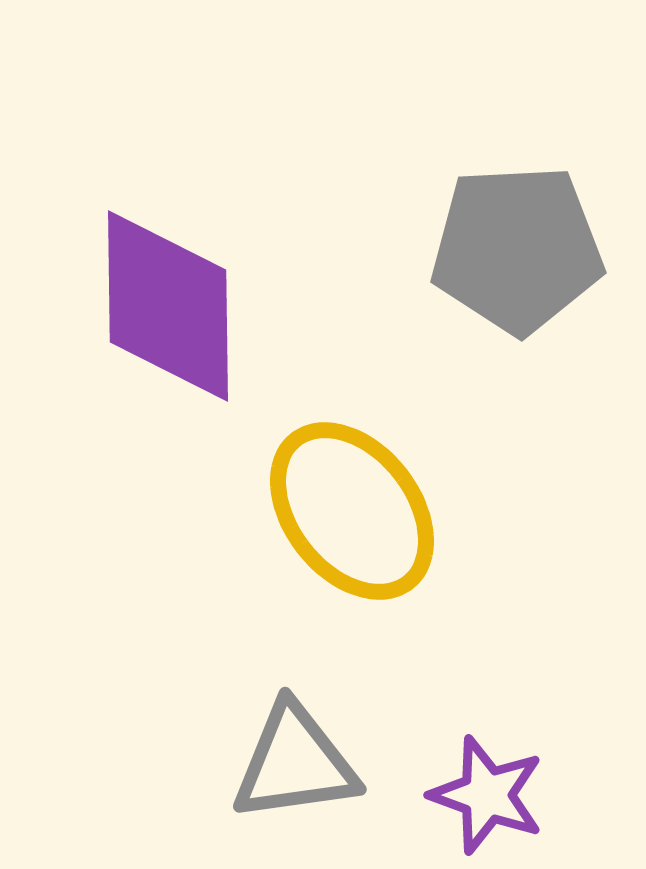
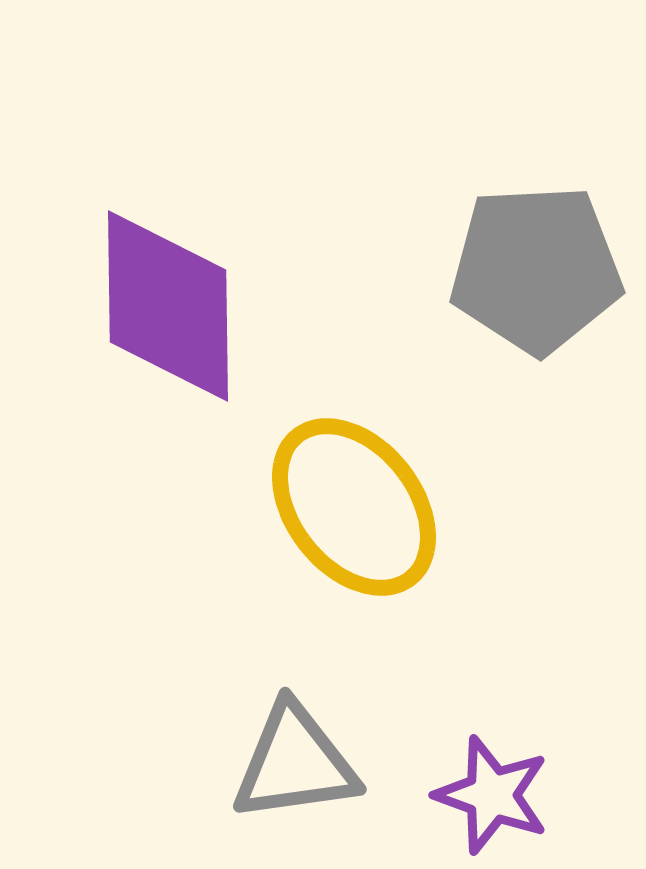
gray pentagon: moved 19 px right, 20 px down
yellow ellipse: moved 2 px right, 4 px up
purple star: moved 5 px right
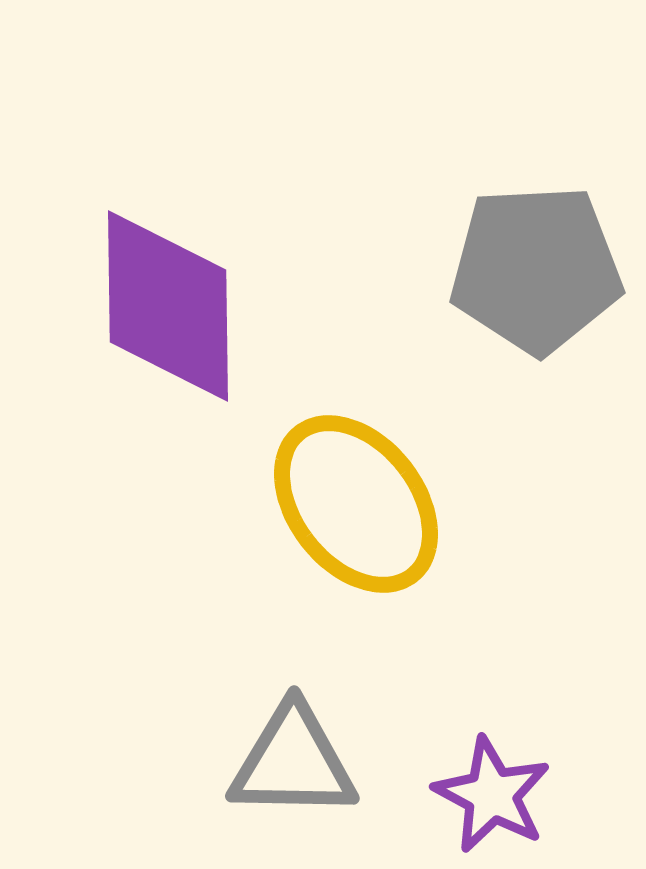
yellow ellipse: moved 2 px right, 3 px up
gray triangle: moved 2 px left, 1 px up; rotated 9 degrees clockwise
purple star: rotated 8 degrees clockwise
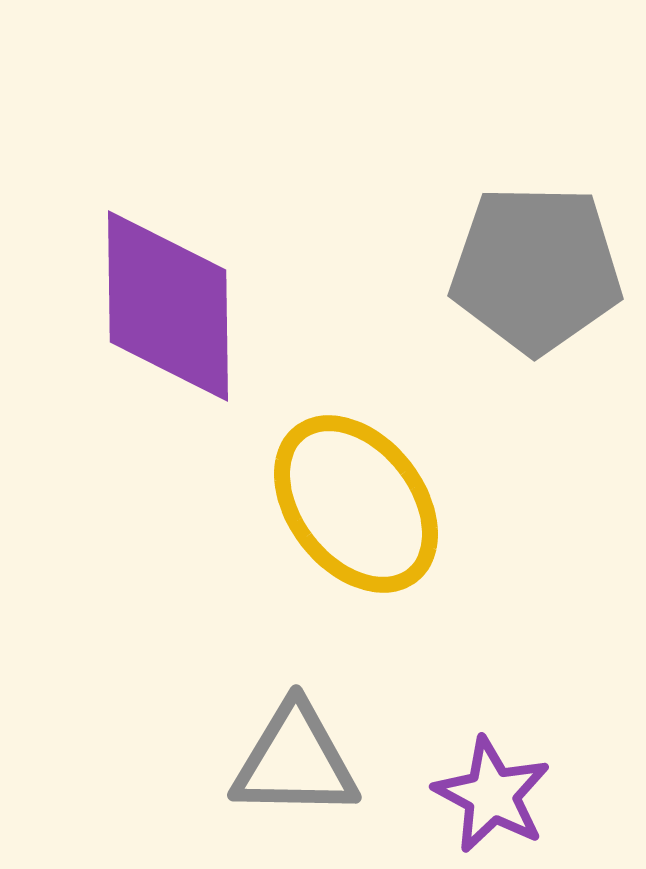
gray pentagon: rotated 4 degrees clockwise
gray triangle: moved 2 px right, 1 px up
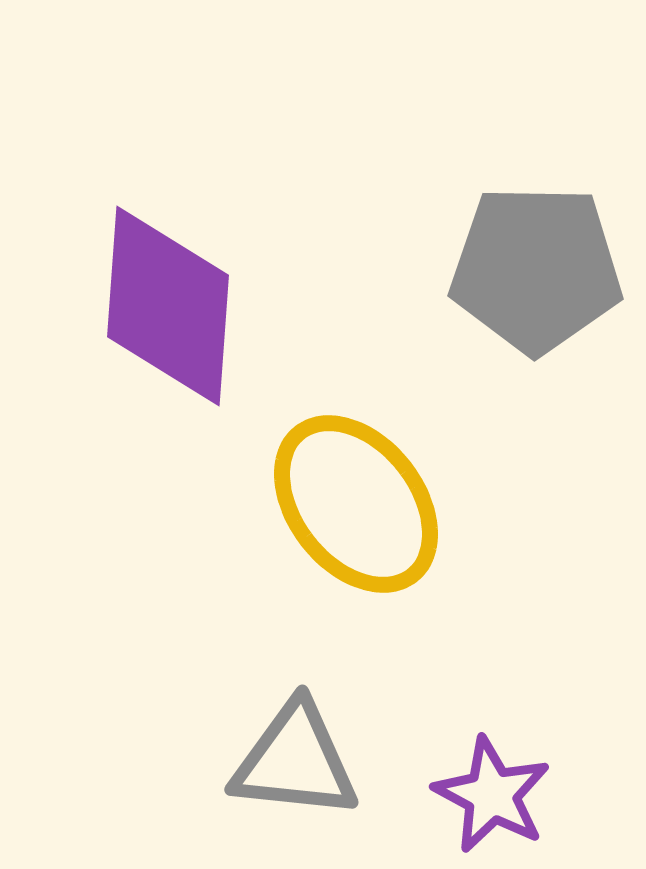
purple diamond: rotated 5 degrees clockwise
gray triangle: rotated 5 degrees clockwise
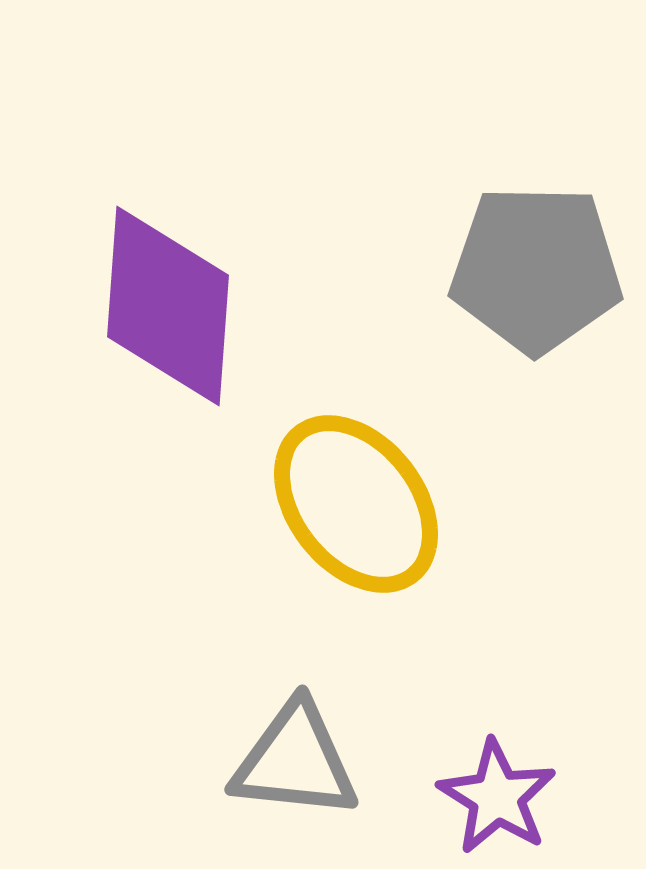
purple star: moved 5 px right, 2 px down; rotated 4 degrees clockwise
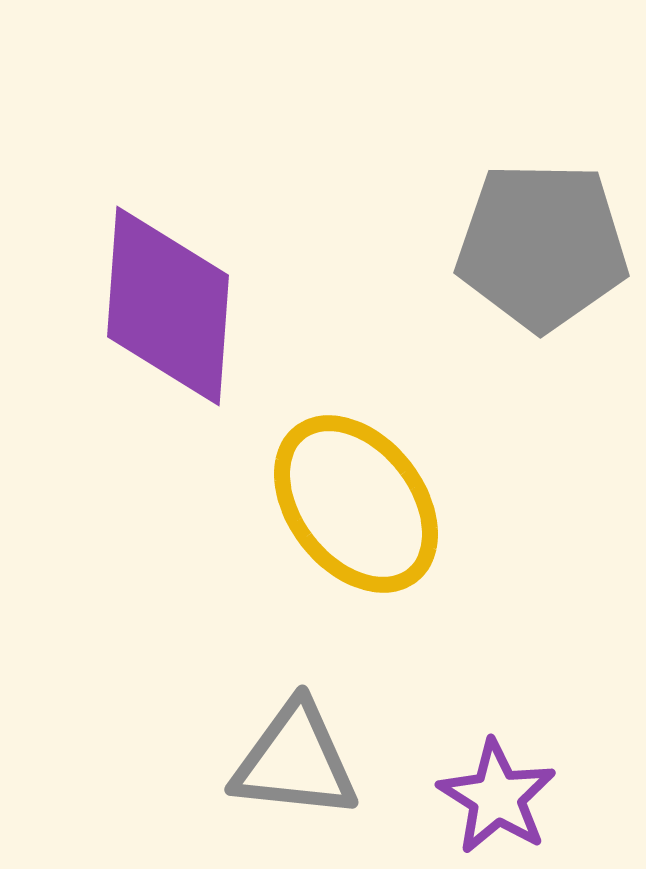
gray pentagon: moved 6 px right, 23 px up
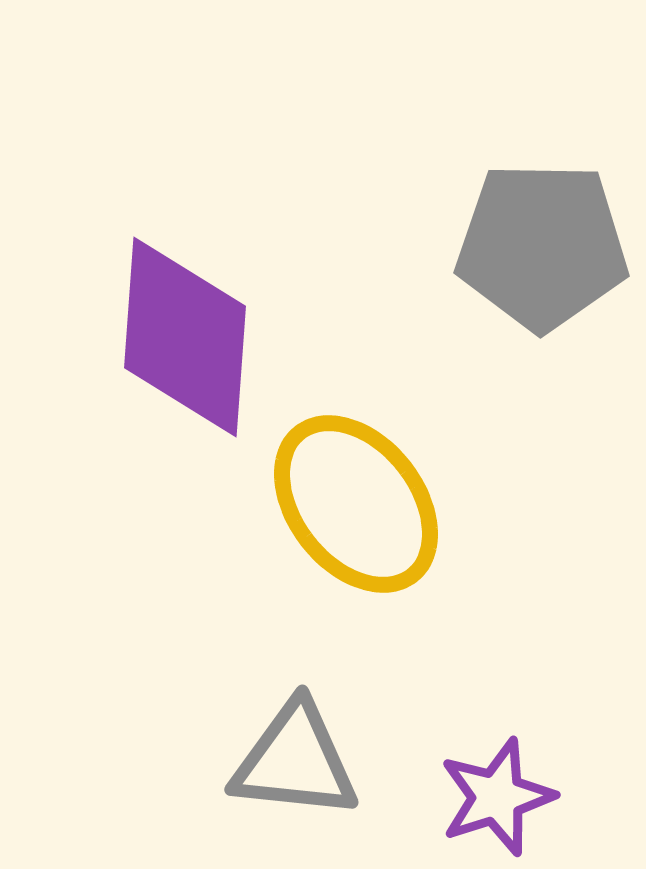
purple diamond: moved 17 px right, 31 px down
purple star: rotated 22 degrees clockwise
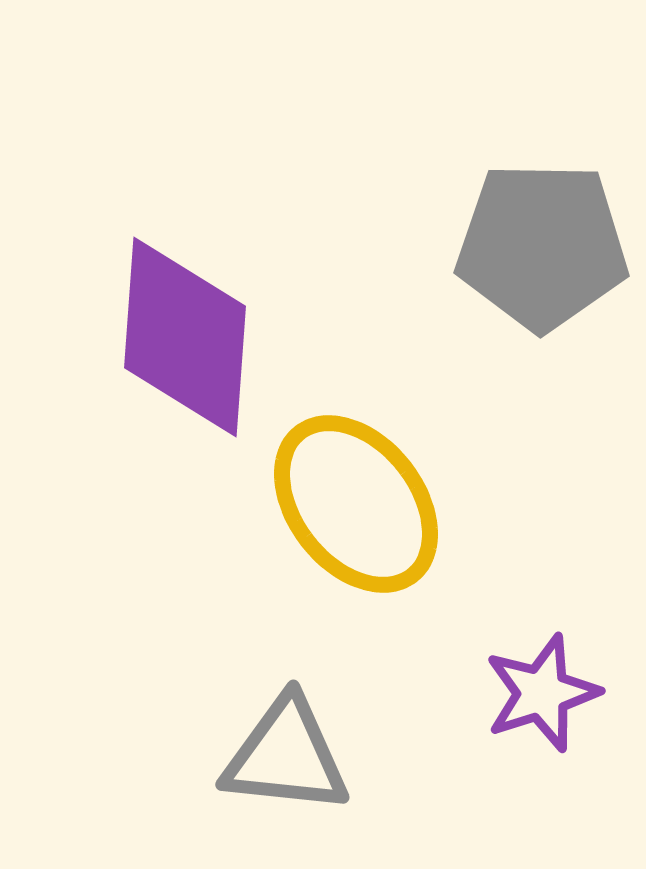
gray triangle: moved 9 px left, 5 px up
purple star: moved 45 px right, 104 px up
